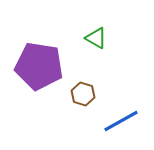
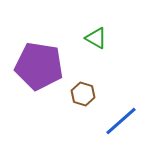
blue line: rotated 12 degrees counterclockwise
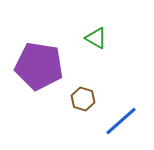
brown hexagon: moved 5 px down
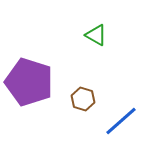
green triangle: moved 3 px up
purple pentagon: moved 10 px left, 16 px down; rotated 9 degrees clockwise
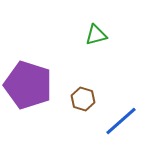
green triangle: rotated 45 degrees counterclockwise
purple pentagon: moved 1 px left, 3 px down
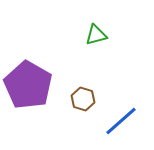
purple pentagon: rotated 12 degrees clockwise
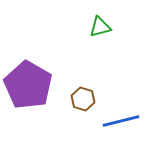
green triangle: moved 4 px right, 8 px up
blue line: rotated 27 degrees clockwise
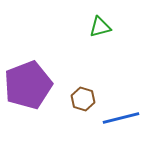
purple pentagon: rotated 21 degrees clockwise
blue line: moved 3 px up
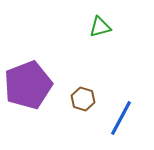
blue line: rotated 48 degrees counterclockwise
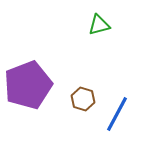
green triangle: moved 1 px left, 2 px up
blue line: moved 4 px left, 4 px up
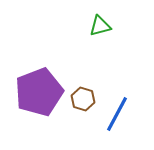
green triangle: moved 1 px right, 1 px down
purple pentagon: moved 11 px right, 7 px down
